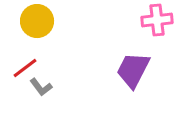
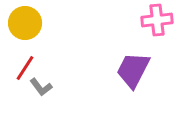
yellow circle: moved 12 px left, 2 px down
red line: rotated 20 degrees counterclockwise
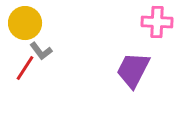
pink cross: moved 2 px down; rotated 8 degrees clockwise
gray L-shape: moved 36 px up
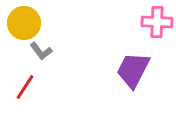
yellow circle: moved 1 px left
red line: moved 19 px down
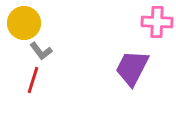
purple trapezoid: moved 1 px left, 2 px up
red line: moved 8 px right, 7 px up; rotated 16 degrees counterclockwise
